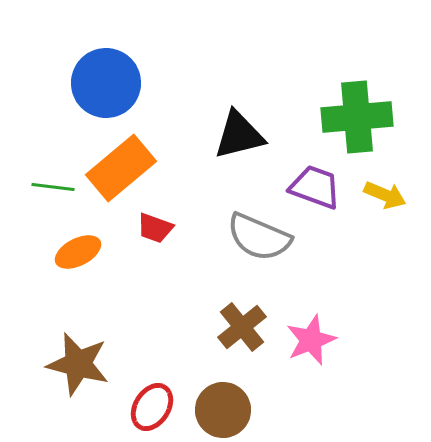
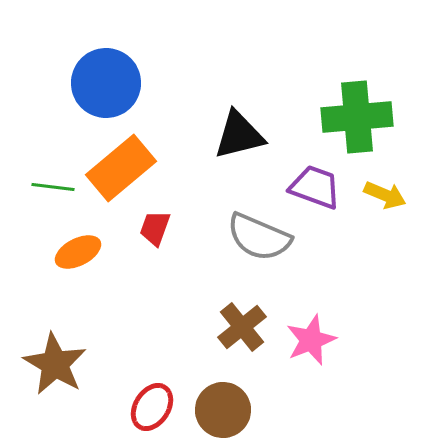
red trapezoid: rotated 90 degrees clockwise
brown star: moved 23 px left; rotated 16 degrees clockwise
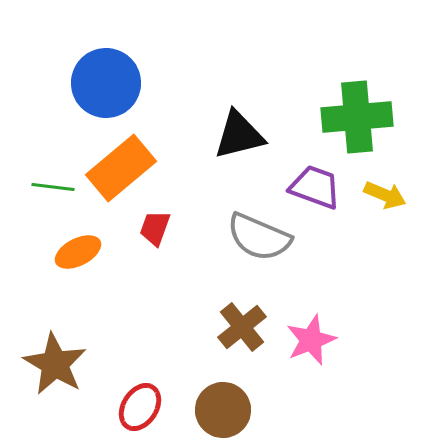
red ellipse: moved 12 px left
